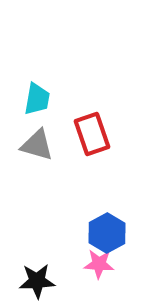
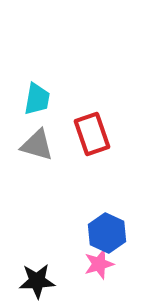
blue hexagon: rotated 6 degrees counterclockwise
pink star: rotated 20 degrees counterclockwise
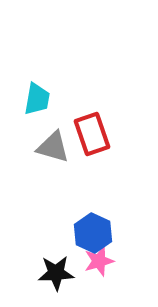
gray triangle: moved 16 px right, 2 px down
blue hexagon: moved 14 px left
pink star: moved 3 px up
black star: moved 19 px right, 8 px up
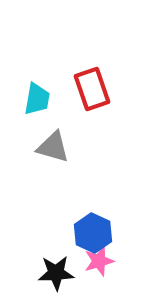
red rectangle: moved 45 px up
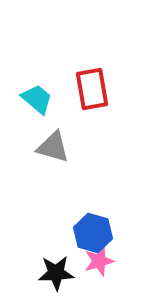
red rectangle: rotated 9 degrees clockwise
cyan trapezoid: rotated 60 degrees counterclockwise
blue hexagon: rotated 9 degrees counterclockwise
